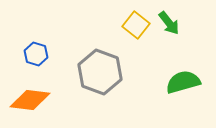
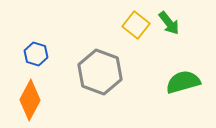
orange diamond: rotated 69 degrees counterclockwise
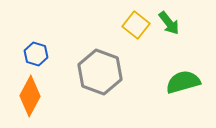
orange diamond: moved 4 px up
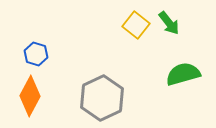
gray hexagon: moved 2 px right, 26 px down; rotated 15 degrees clockwise
green semicircle: moved 8 px up
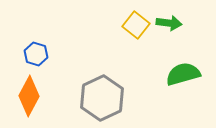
green arrow: rotated 45 degrees counterclockwise
orange diamond: moved 1 px left
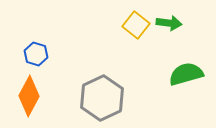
green semicircle: moved 3 px right
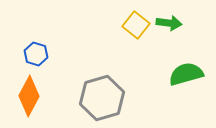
gray hexagon: rotated 9 degrees clockwise
